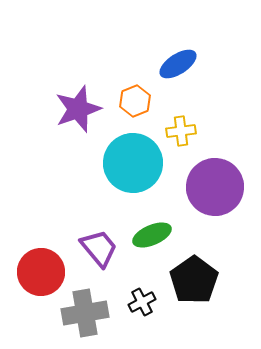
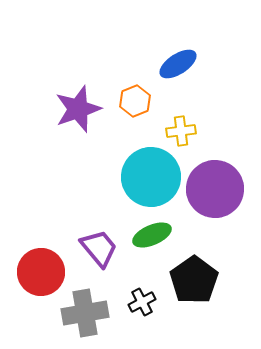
cyan circle: moved 18 px right, 14 px down
purple circle: moved 2 px down
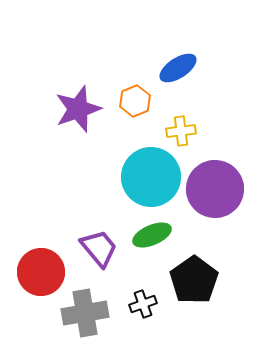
blue ellipse: moved 4 px down
black cross: moved 1 px right, 2 px down; rotated 8 degrees clockwise
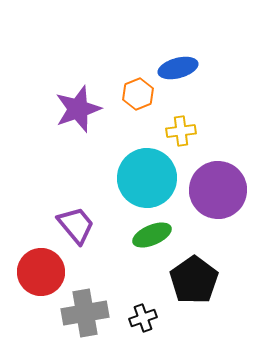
blue ellipse: rotated 18 degrees clockwise
orange hexagon: moved 3 px right, 7 px up
cyan circle: moved 4 px left, 1 px down
purple circle: moved 3 px right, 1 px down
purple trapezoid: moved 23 px left, 23 px up
black cross: moved 14 px down
